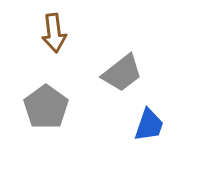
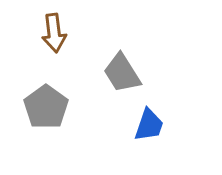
gray trapezoid: rotated 96 degrees clockwise
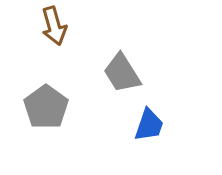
brown arrow: moved 7 px up; rotated 9 degrees counterclockwise
